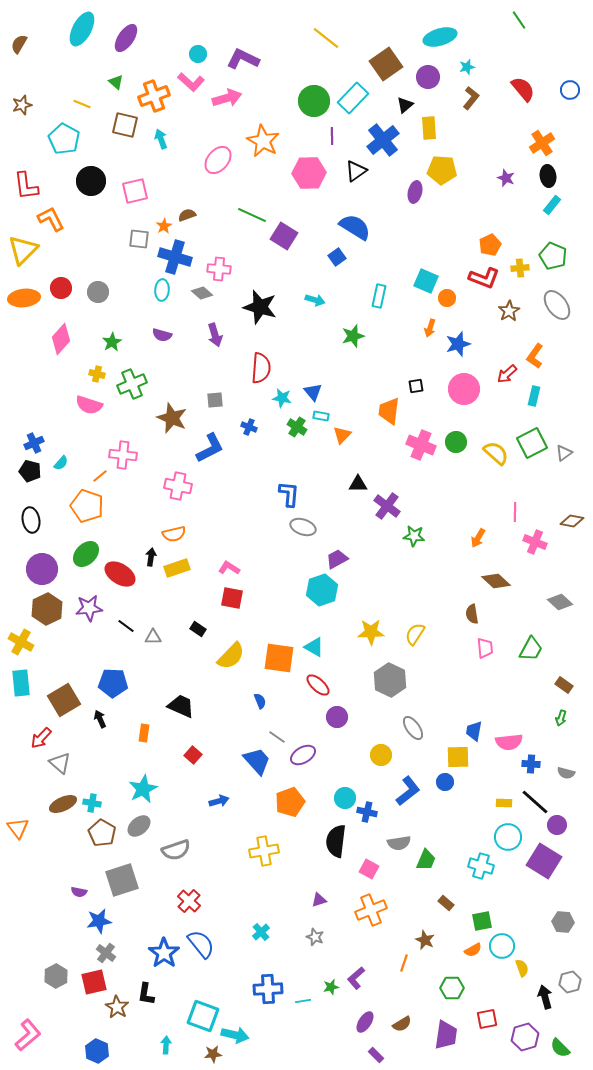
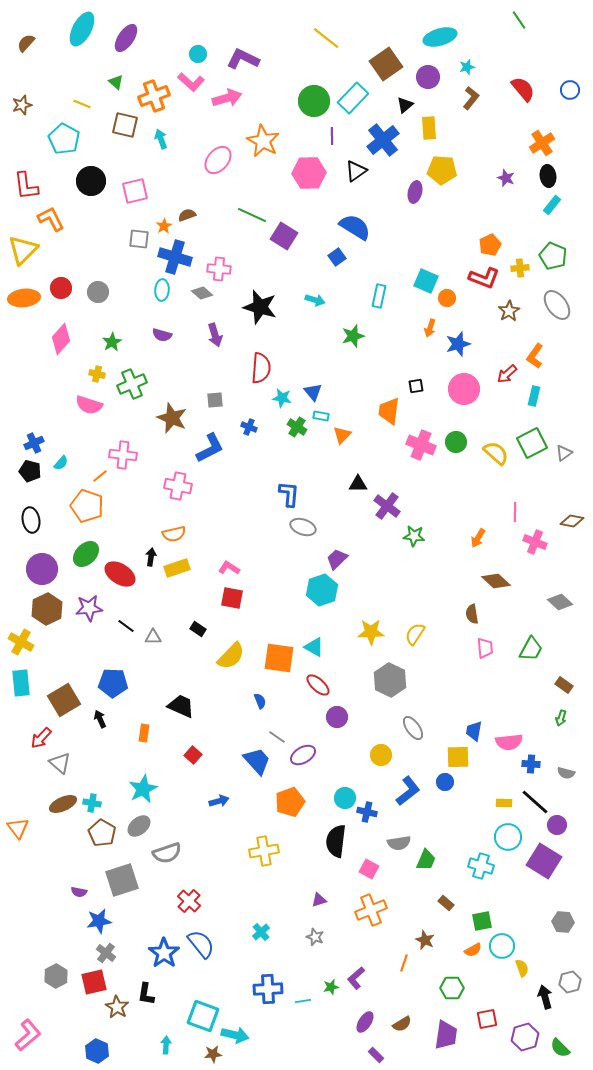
brown semicircle at (19, 44): moved 7 px right, 1 px up; rotated 12 degrees clockwise
purple trapezoid at (337, 559): rotated 15 degrees counterclockwise
gray semicircle at (176, 850): moved 9 px left, 3 px down
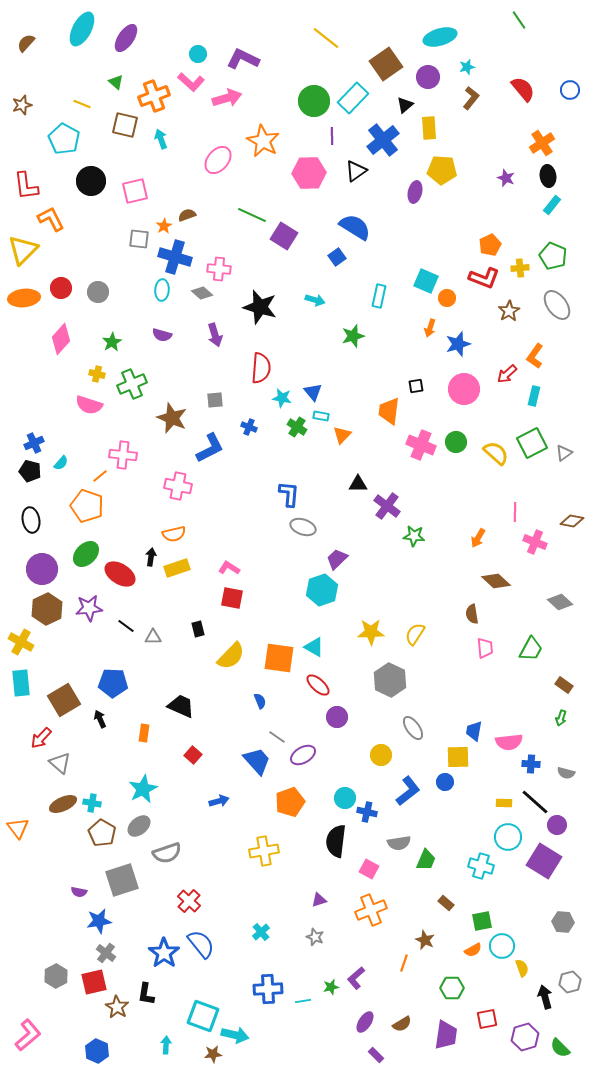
black rectangle at (198, 629): rotated 42 degrees clockwise
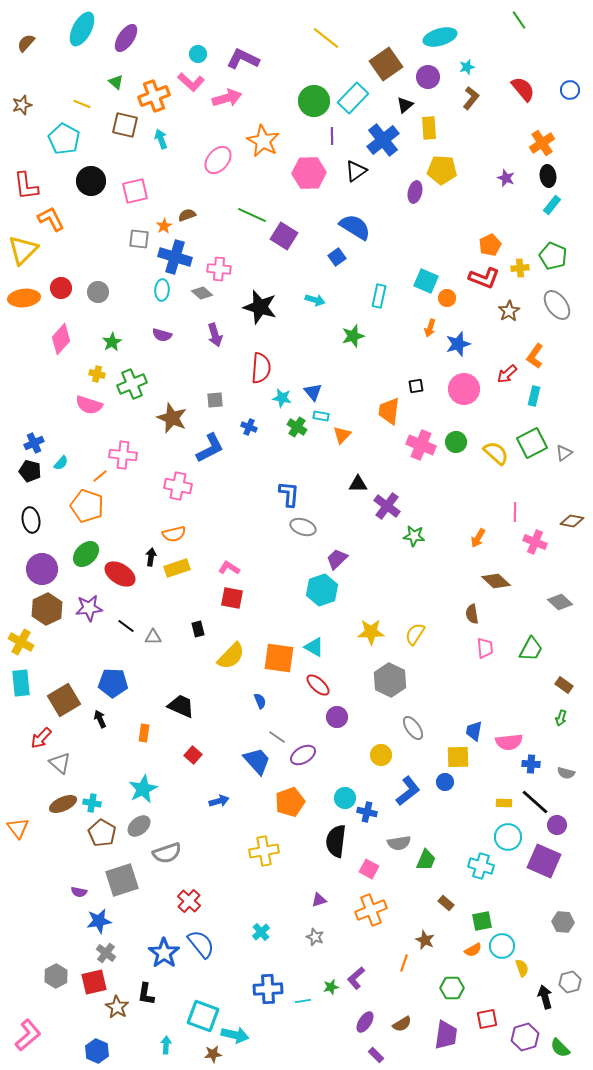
purple square at (544, 861): rotated 8 degrees counterclockwise
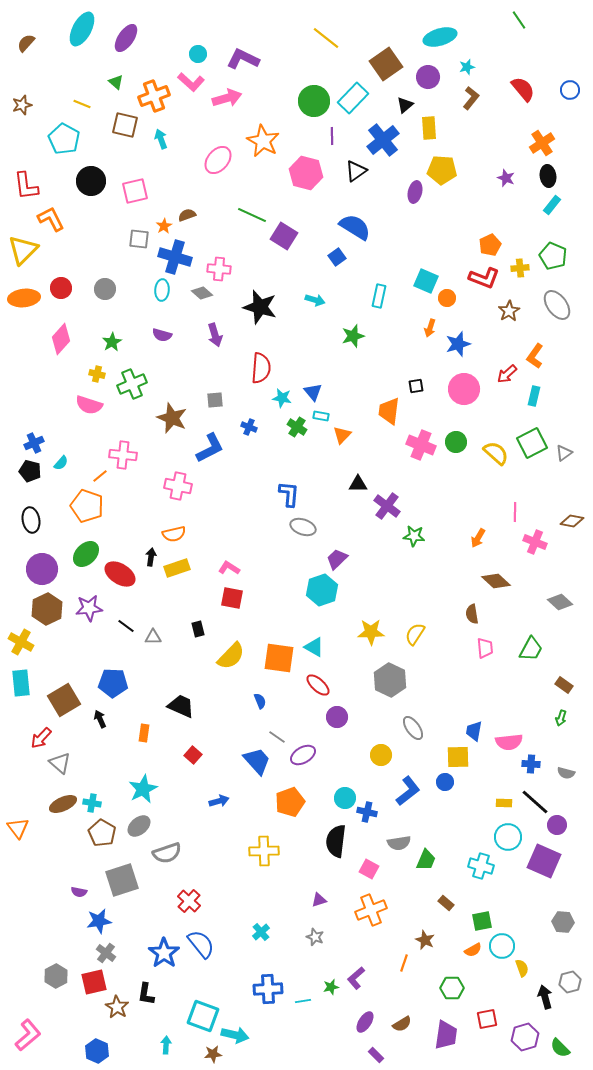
pink hexagon at (309, 173): moved 3 px left; rotated 16 degrees clockwise
gray circle at (98, 292): moved 7 px right, 3 px up
yellow cross at (264, 851): rotated 8 degrees clockwise
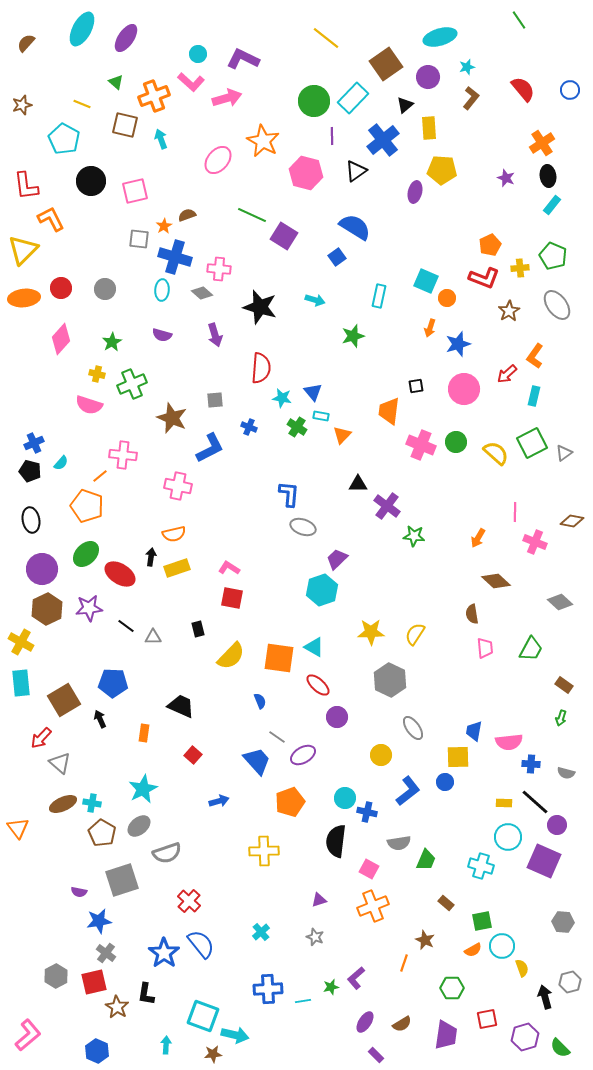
orange cross at (371, 910): moved 2 px right, 4 px up
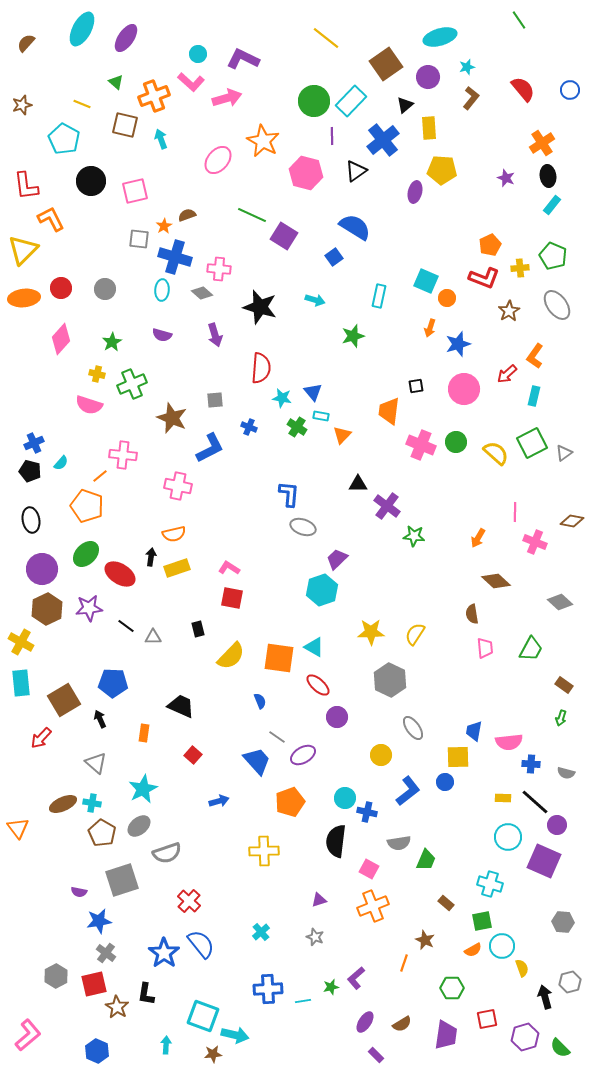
cyan rectangle at (353, 98): moved 2 px left, 3 px down
blue square at (337, 257): moved 3 px left
gray triangle at (60, 763): moved 36 px right
yellow rectangle at (504, 803): moved 1 px left, 5 px up
cyan cross at (481, 866): moved 9 px right, 18 px down
red square at (94, 982): moved 2 px down
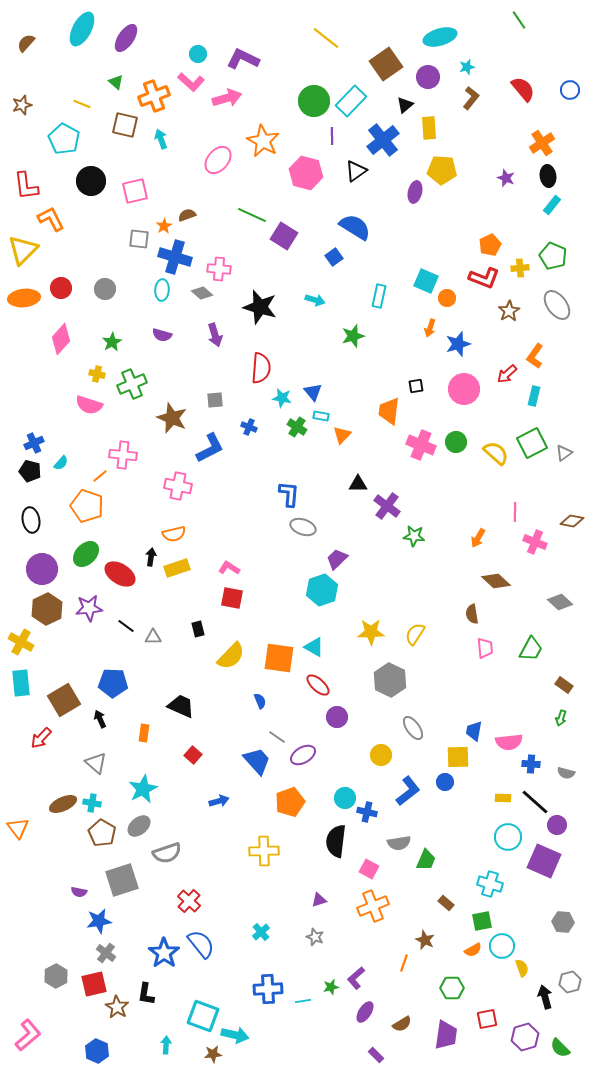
purple ellipse at (365, 1022): moved 10 px up
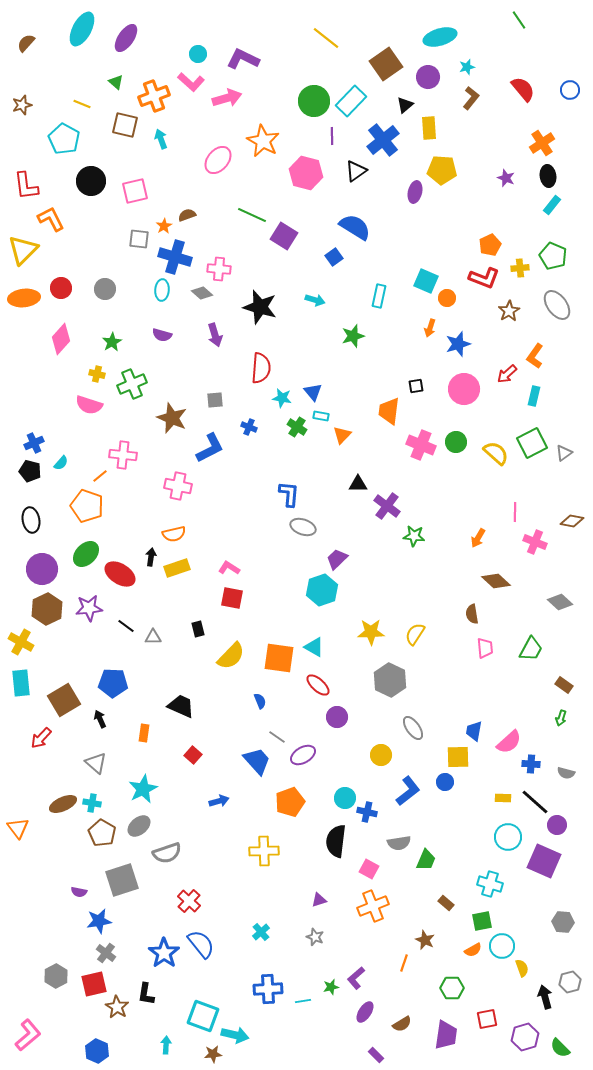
pink semicircle at (509, 742): rotated 36 degrees counterclockwise
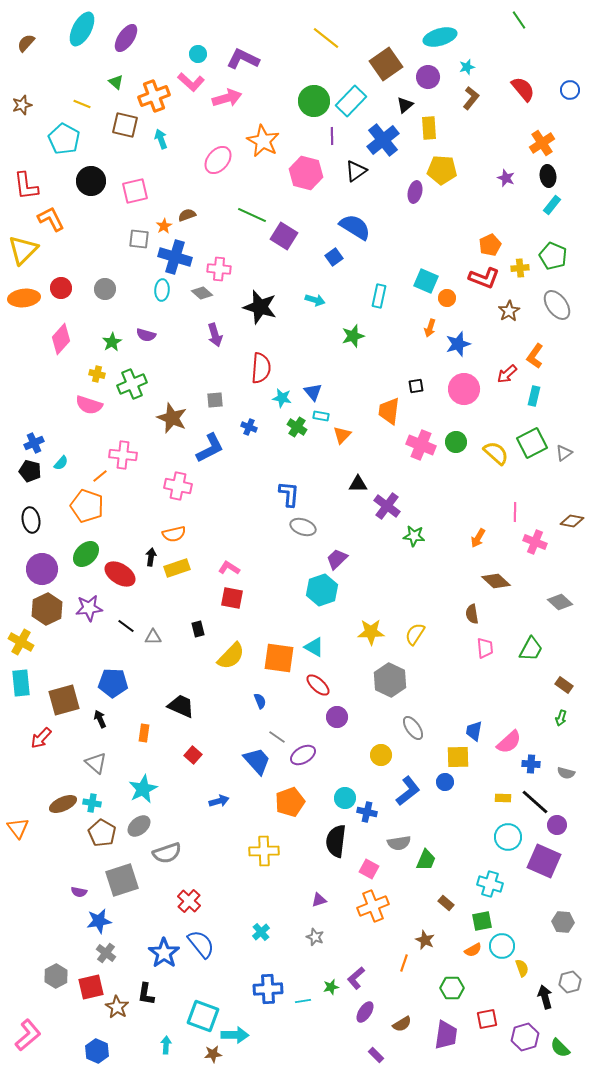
purple semicircle at (162, 335): moved 16 px left
brown square at (64, 700): rotated 16 degrees clockwise
red square at (94, 984): moved 3 px left, 3 px down
cyan arrow at (235, 1035): rotated 12 degrees counterclockwise
